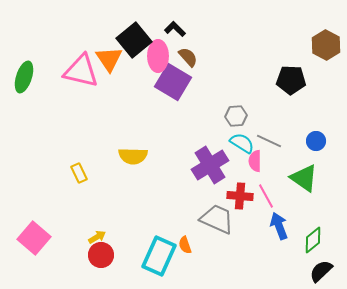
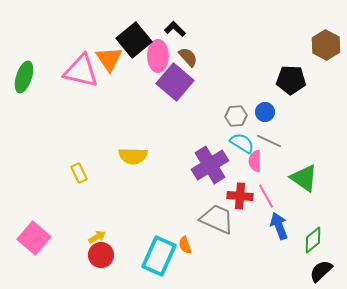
purple square: moved 2 px right; rotated 9 degrees clockwise
blue circle: moved 51 px left, 29 px up
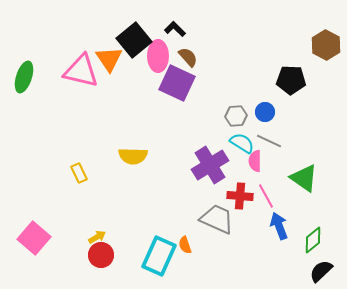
purple square: moved 2 px right, 1 px down; rotated 15 degrees counterclockwise
